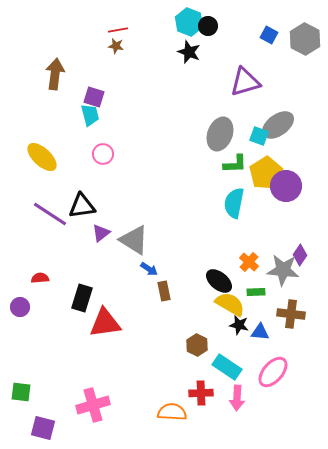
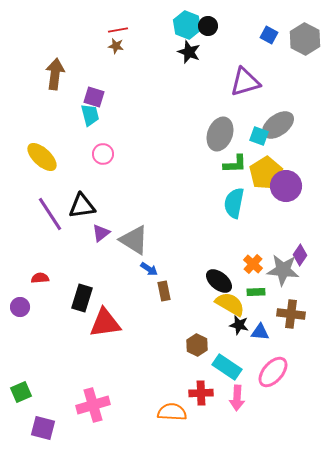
cyan hexagon at (189, 22): moved 2 px left, 3 px down
purple line at (50, 214): rotated 24 degrees clockwise
orange cross at (249, 262): moved 4 px right, 2 px down
green square at (21, 392): rotated 30 degrees counterclockwise
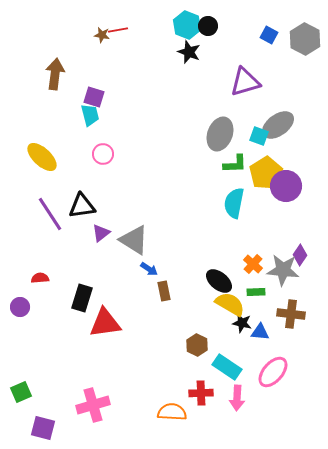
brown star at (116, 46): moved 14 px left, 11 px up
black star at (239, 325): moved 3 px right, 2 px up
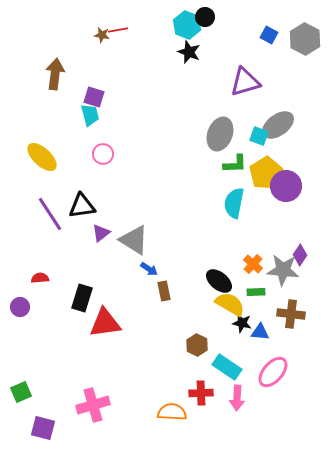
black circle at (208, 26): moved 3 px left, 9 px up
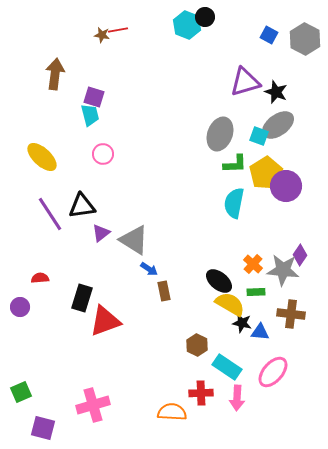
black star at (189, 52): moved 87 px right, 40 px down
red triangle at (105, 323): moved 2 px up; rotated 12 degrees counterclockwise
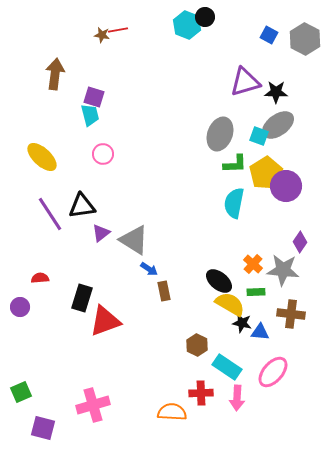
black star at (276, 92): rotated 20 degrees counterclockwise
purple diamond at (300, 255): moved 13 px up
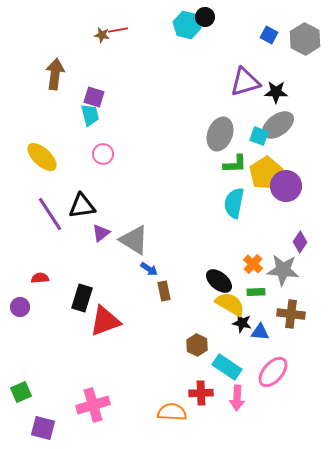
cyan hexagon at (187, 25): rotated 8 degrees counterclockwise
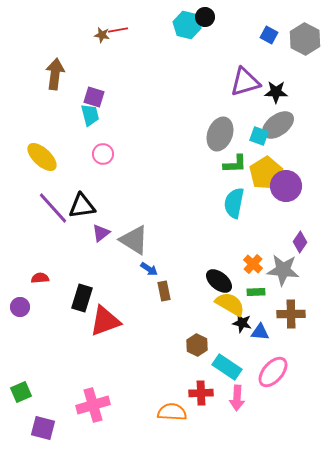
purple line at (50, 214): moved 3 px right, 6 px up; rotated 9 degrees counterclockwise
brown cross at (291, 314): rotated 8 degrees counterclockwise
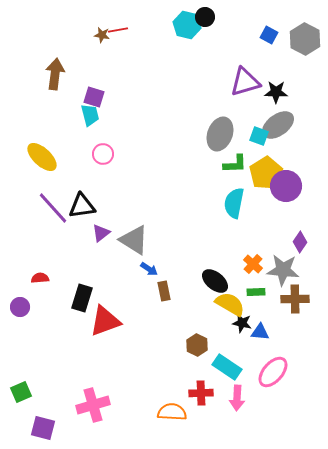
black ellipse at (219, 281): moved 4 px left
brown cross at (291, 314): moved 4 px right, 15 px up
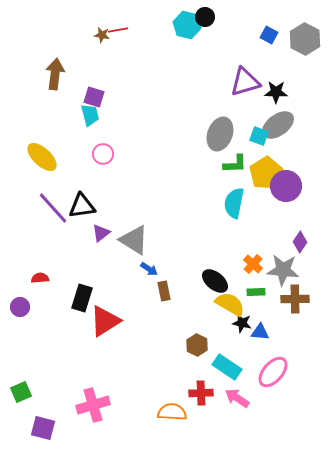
red triangle at (105, 321): rotated 12 degrees counterclockwise
pink arrow at (237, 398): rotated 120 degrees clockwise
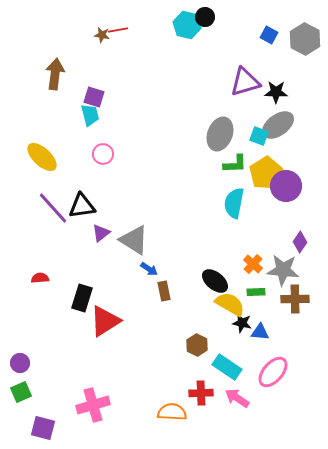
purple circle at (20, 307): moved 56 px down
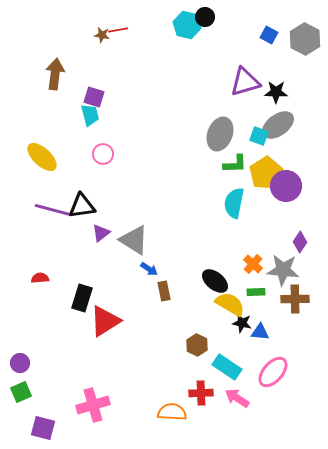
purple line at (53, 208): moved 2 px down; rotated 33 degrees counterclockwise
